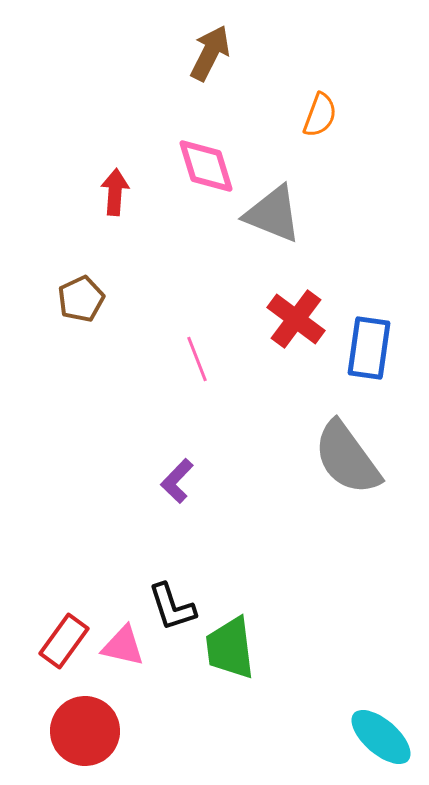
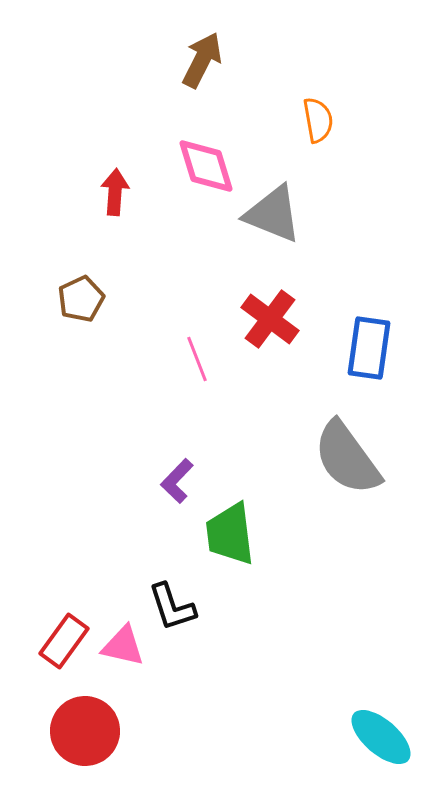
brown arrow: moved 8 px left, 7 px down
orange semicircle: moved 2 px left, 5 px down; rotated 30 degrees counterclockwise
red cross: moved 26 px left
green trapezoid: moved 114 px up
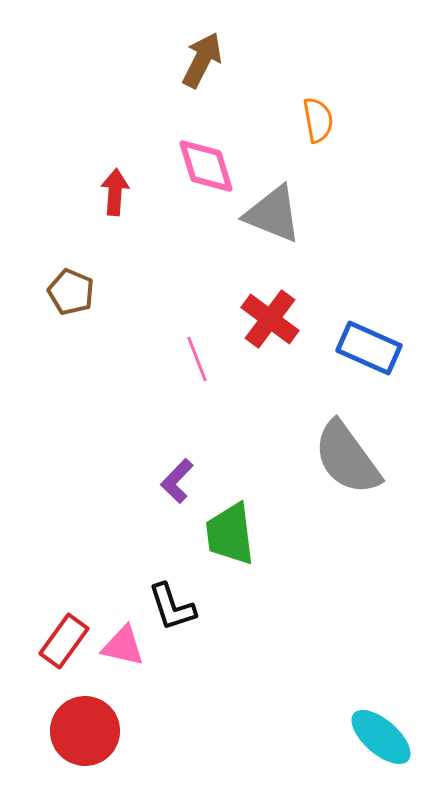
brown pentagon: moved 10 px left, 7 px up; rotated 24 degrees counterclockwise
blue rectangle: rotated 74 degrees counterclockwise
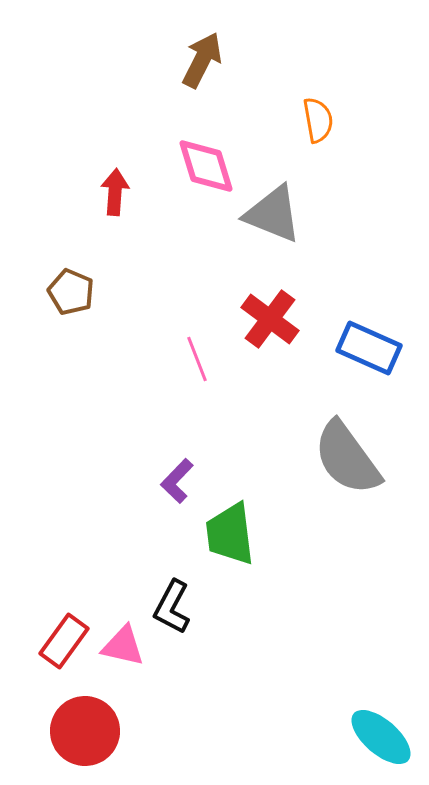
black L-shape: rotated 46 degrees clockwise
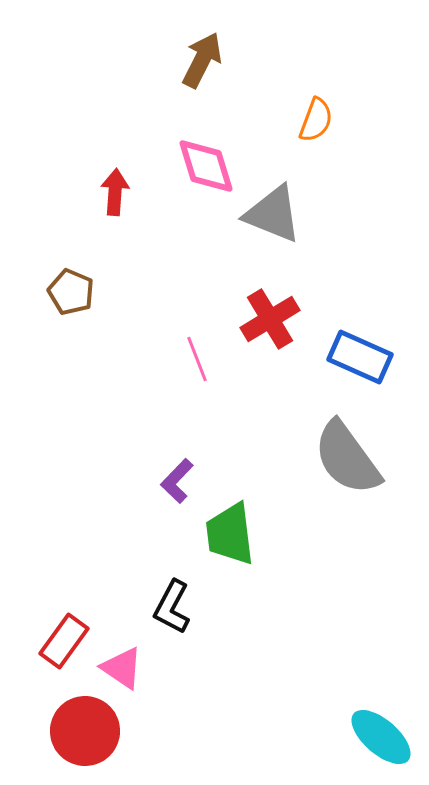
orange semicircle: moved 2 px left; rotated 30 degrees clockwise
red cross: rotated 22 degrees clockwise
blue rectangle: moved 9 px left, 9 px down
pink triangle: moved 1 px left, 22 px down; rotated 21 degrees clockwise
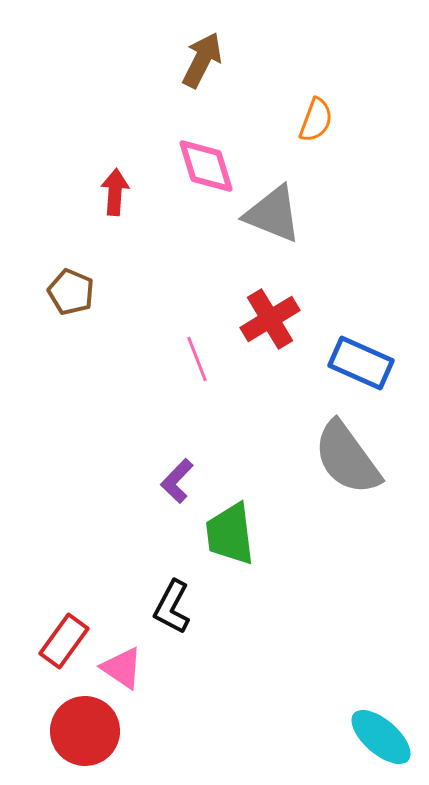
blue rectangle: moved 1 px right, 6 px down
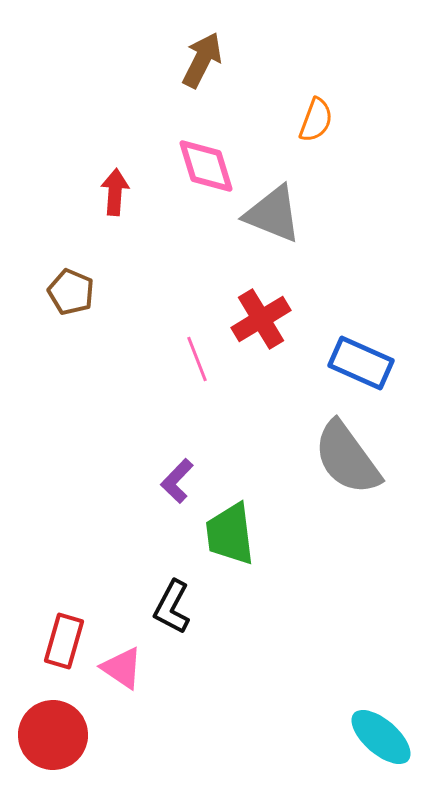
red cross: moved 9 px left
red rectangle: rotated 20 degrees counterclockwise
red circle: moved 32 px left, 4 px down
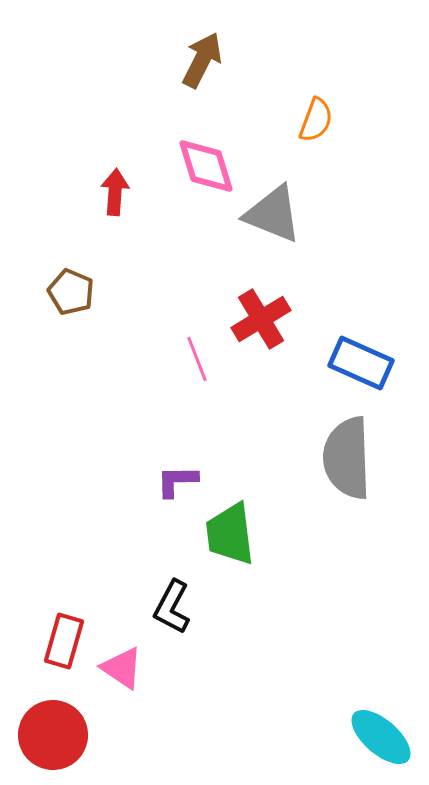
gray semicircle: rotated 34 degrees clockwise
purple L-shape: rotated 45 degrees clockwise
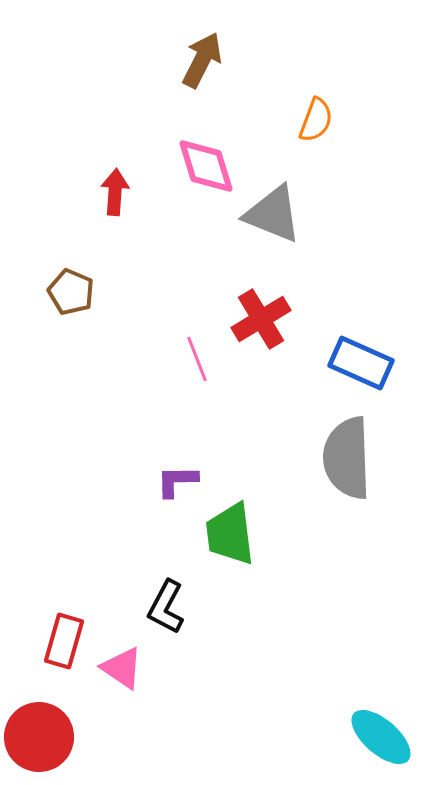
black L-shape: moved 6 px left
red circle: moved 14 px left, 2 px down
